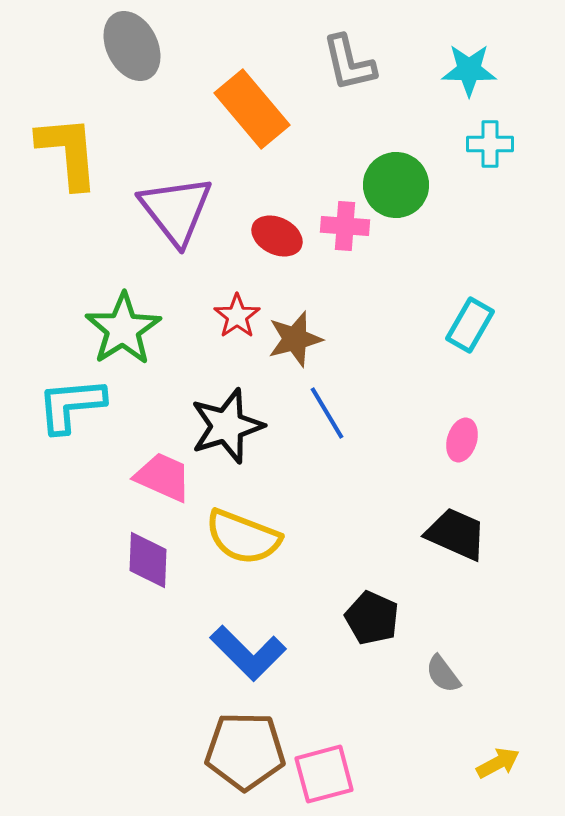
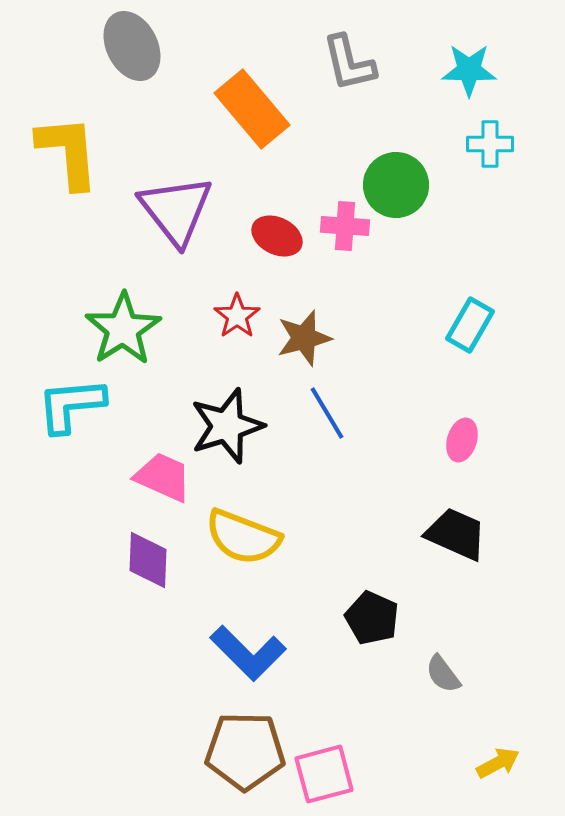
brown star: moved 9 px right, 1 px up
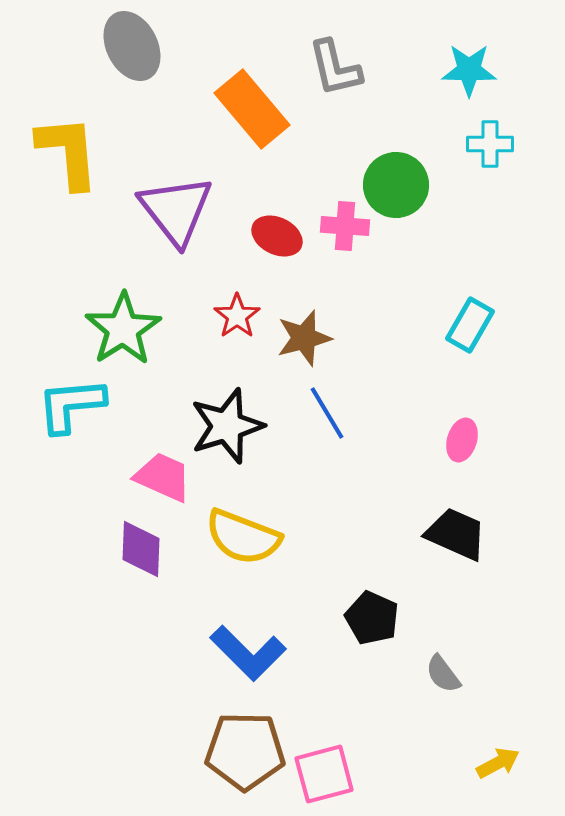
gray L-shape: moved 14 px left, 5 px down
purple diamond: moved 7 px left, 11 px up
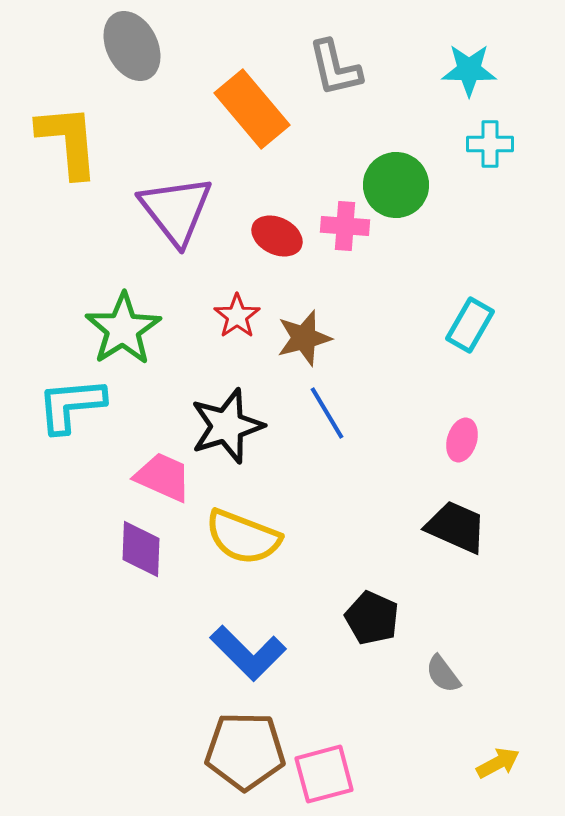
yellow L-shape: moved 11 px up
black trapezoid: moved 7 px up
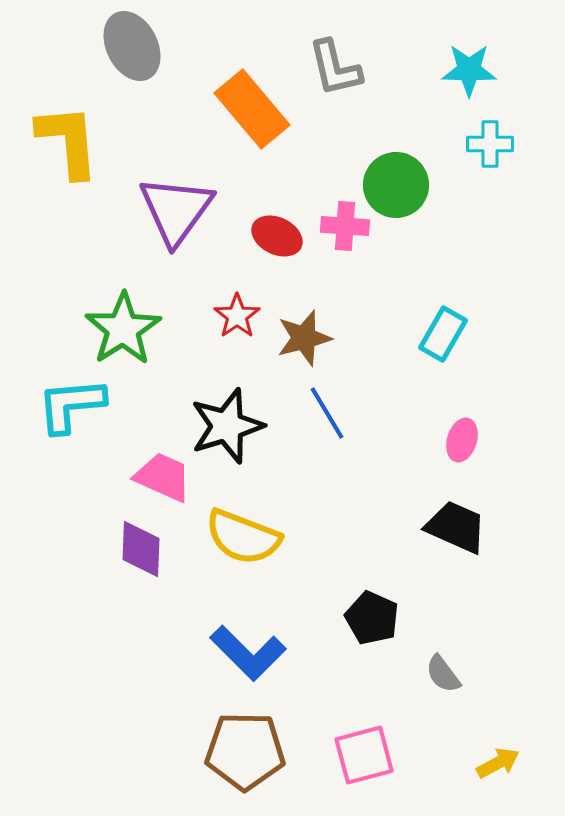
purple triangle: rotated 14 degrees clockwise
cyan rectangle: moved 27 px left, 9 px down
pink square: moved 40 px right, 19 px up
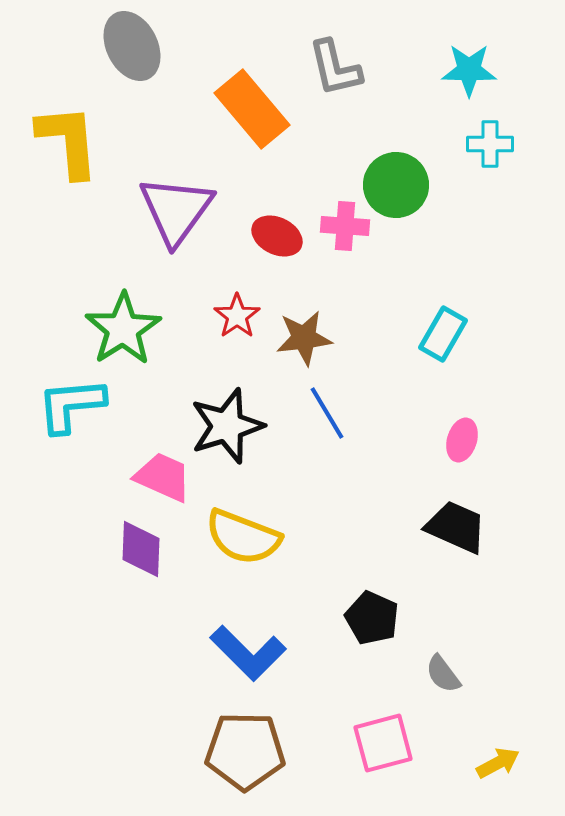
brown star: rotated 8 degrees clockwise
pink square: moved 19 px right, 12 px up
